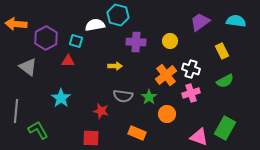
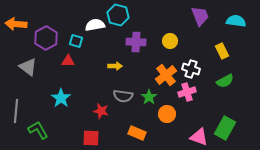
purple trapezoid: moved 6 px up; rotated 105 degrees clockwise
pink cross: moved 4 px left, 1 px up
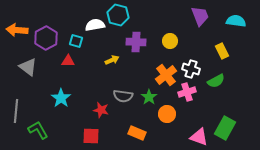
orange arrow: moved 1 px right, 6 px down
yellow arrow: moved 3 px left, 6 px up; rotated 24 degrees counterclockwise
green semicircle: moved 9 px left
red star: moved 1 px up
red square: moved 2 px up
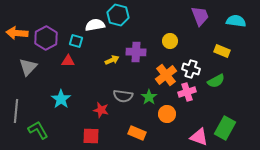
orange arrow: moved 3 px down
purple cross: moved 10 px down
yellow rectangle: rotated 42 degrees counterclockwise
gray triangle: rotated 36 degrees clockwise
cyan star: moved 1 px down
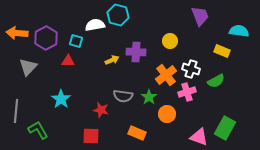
cyan semicircle: moved 3 px right, 10 px down
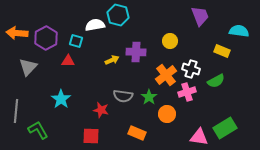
green rectangle: rotated 30 degrees clockwise
pink triangle: rotated 12 degrees counterclockwise
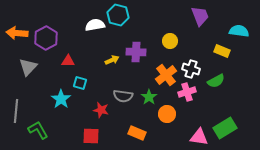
cyan square: moved 4 px right, 42 px down
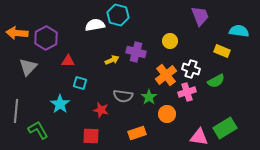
purple cross: rotated 12 degrees clockwise
cyan star: moved 1 px left, 5 px down
orange rectangle: rotated 42 degrees counterclockwise
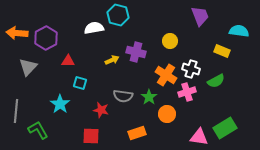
white semicircle: moved 1 px left, 3 px down
orange cross: rotated 20 degrees counterclockwise
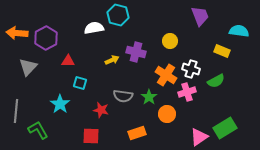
pink triangle: rotated 42 degrees counterclockwise
